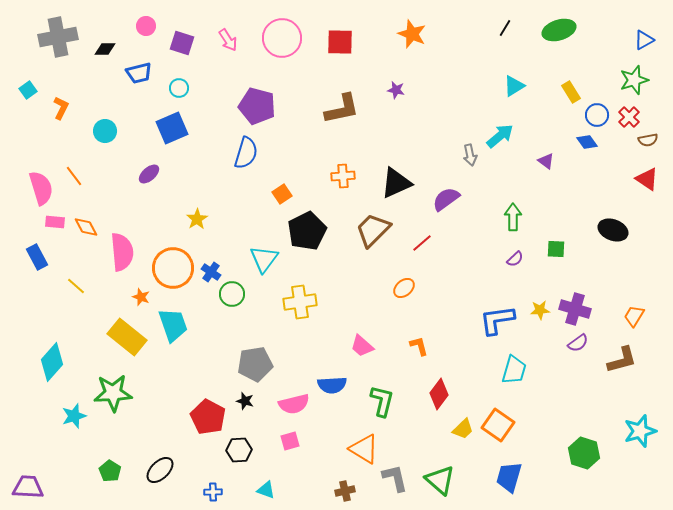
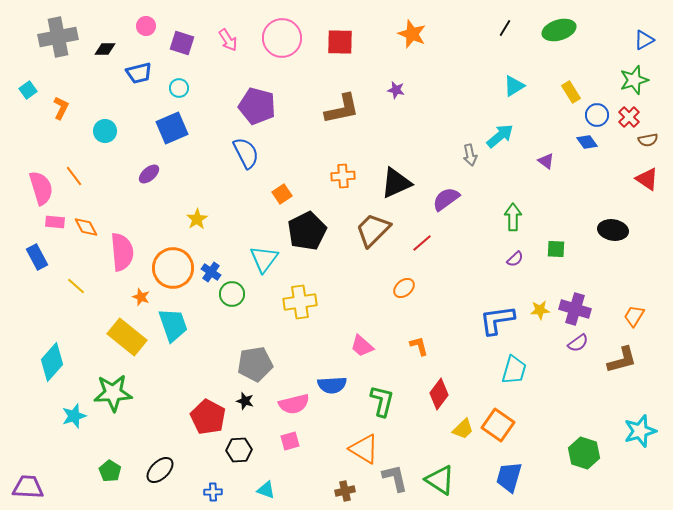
blue semicircle at (246, 153): rotated 44 degrees counterclockwise
black ellipse at (613, 230): rotated 12 degrees counterclockwise
green triangle at (440, 480): rotated 8 degrees counterclockwise
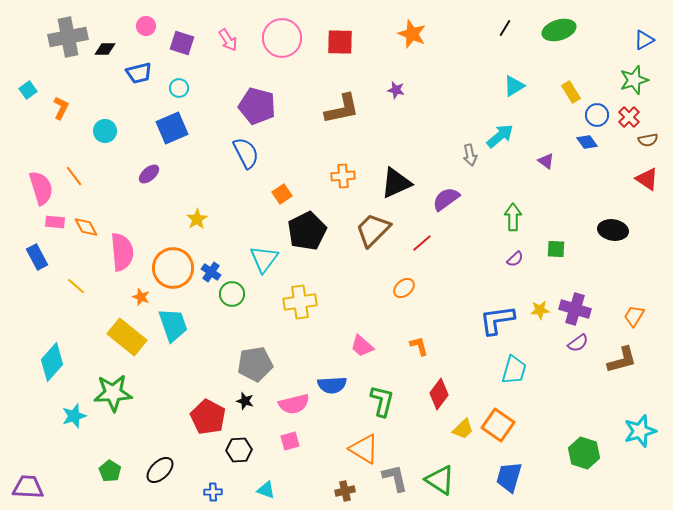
gray cross at (58, 37): moved 10 px right
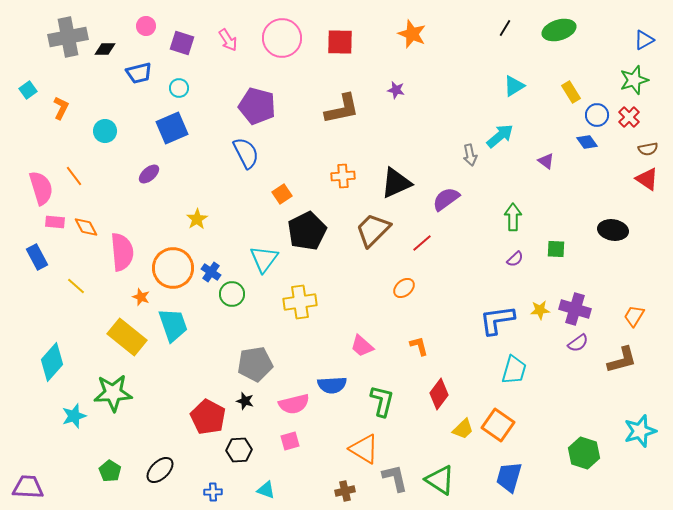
brown semicircle at (648, 140): moved 9 px down
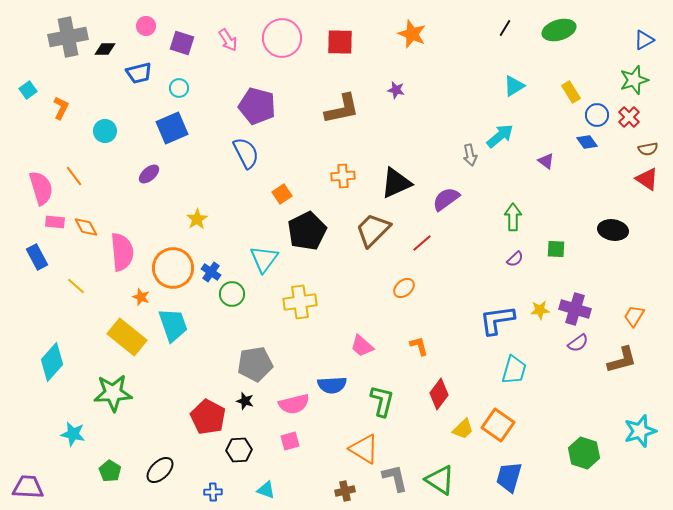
cyan star at (74, 416): moved 1 px left, 18 px down; rotated 30 degrees clockwise
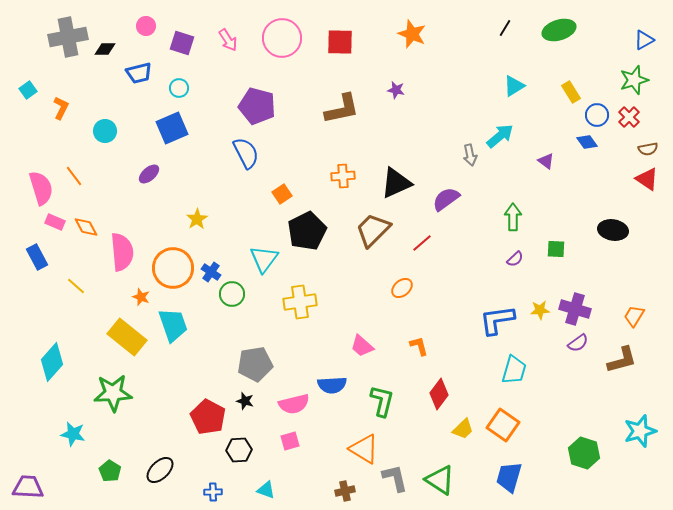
pink rectangle at (55, 222): rotated 18 degrees clockwise
orange ellipse at (404, 288): moved 2 px left
orange square at (498, 425): moved 5 px right
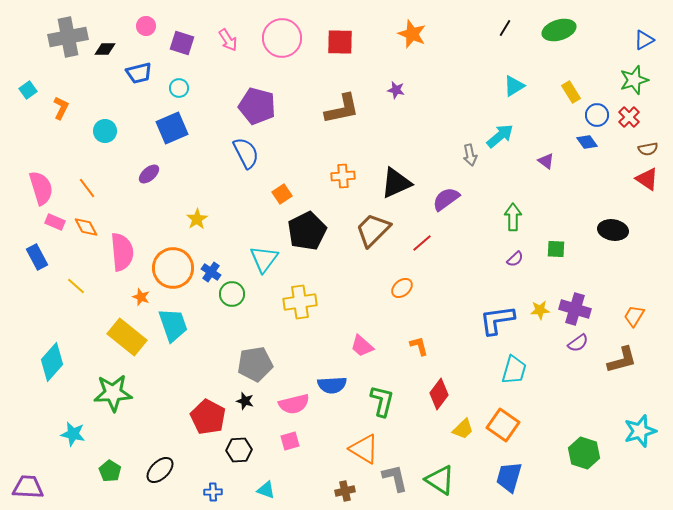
orange line at (74, 176): moved 13 px right, 12 px down
